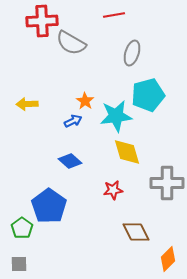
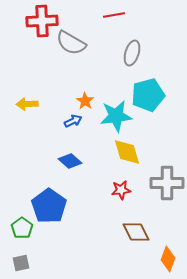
red star: moved 8 px right
orange diamond: rotated 25 degrees counterclockwise
gray square: moved 2 px right, 1 px up; rotated 12 degrees counterclockwise
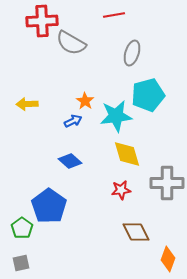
yellow diamond: moved 2 px down
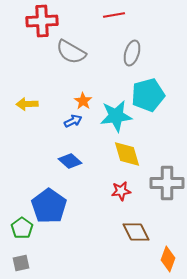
gray semicircle: moved 9 px down
orange star: moved 2 px left
red star: moved 1 px down
